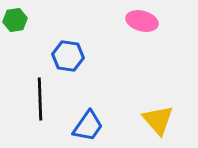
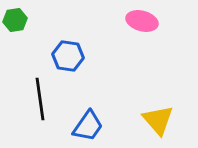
black line: rotated 6 degrees counterclockwise
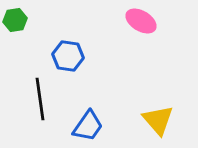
pink ellipse: moved 1 px left; rotated 16 degrees clockwise
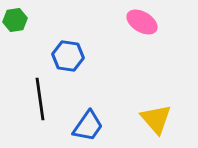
pink ellipse: moved 1 px right, 1 px down
yellow triangle: moved 2 px left, 1 px up
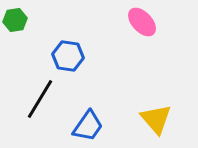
pink ellipse: rotated 16 degrees clockwise
black line: rotated 39 degrees clockwise
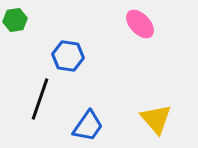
pink ellipse: moved 2 px left, 2 px down
black line: rotated 12 degrees counterclockwise
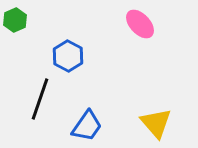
green hexagon: rotated 15 degrees counterclockwise
blue hexagon: rotated 20 degrees clockwise
yellow triangle: moved 4 px down
blue trapezoid: moved 1 px left
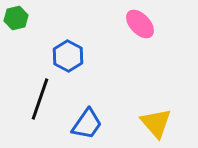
green hexagon: moved 1 px right, 2 px up; rotated 10 degrees clockwise
blue trapezoid: moved 2 px up
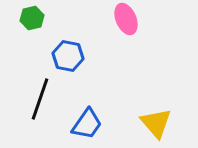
green hexagon: moved 16 px right
pink ellipse: moved 14 px left, 5 px up; rotated 20 degrees clockwise
blue hexagon: rotated 16 degrees counterclockwise
